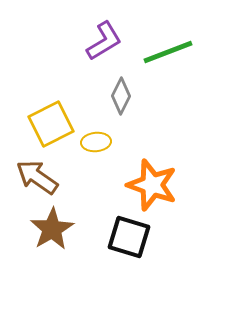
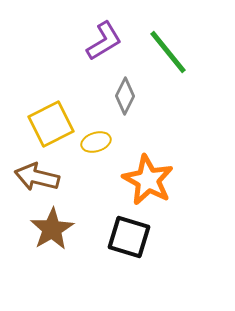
green line: rotated 72 degrees clockwise
gray diamond: moved 4 px right
yellow ellipse: rotated 12 degrees counterclockwise
brown arrow: rotated 21 degrees counterclockwise
orange star: moved 4 px left, 5 px up; rotated 9 degrees clockwise
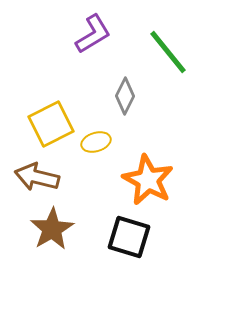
purple L-shape: moved 11 px left, 7 px up
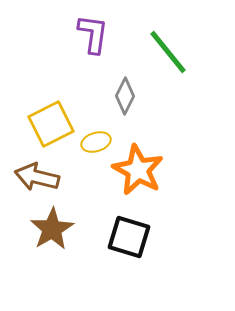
purple L-shape: rotated 51 degrees counterclockwise
orange star: moved 10 px left, 10 px up
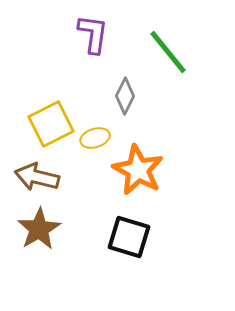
yellow ellipse: moved 1 px left, 4 px up
brown star: moved 13 px left
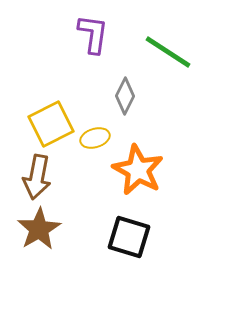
green line: rotated 18 degrees counterclockwise
brown arrow: rotated 93 degrees counterclockwise
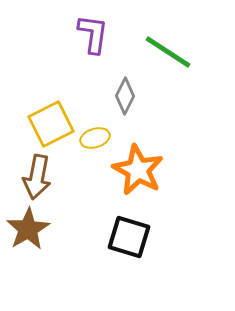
brown star: moved 11 px left
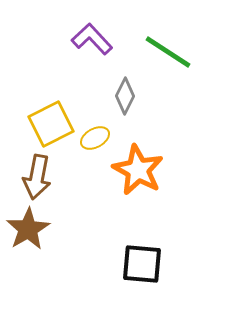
purple L-shape: moved 1 px left, 5 px down; rotated 51 degrees counterclockwise
yellow ellipse: rotated 12 degrees counterclockwise
black square: moved 13 px right, 27 px down; rotated 12 degrees counterclockwise
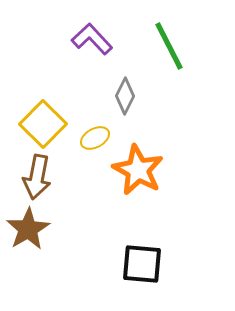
green line: moved 1 px right, 6 px up; rotated 30 degrees clockwise
yellow square: moved 8 px left; rotated 18 degrees counterclockwise
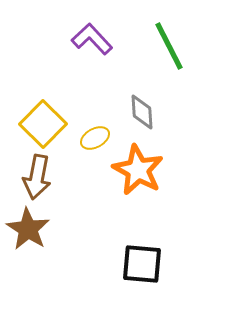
gray diamond: moved 17 px right, 16 px down; rotated 30 degrees counterclockwise
brown star: rotated 9 degrees counterclockwise
